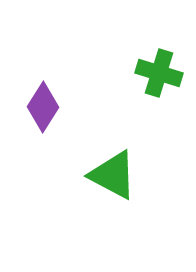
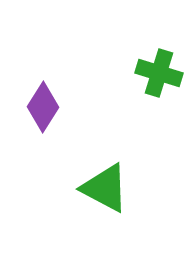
green triangle: moved 8 px left, 13 px down
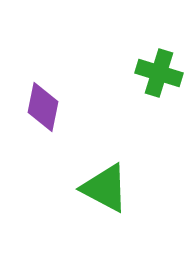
purple diamond: rotated 21 degrees counterclockwise
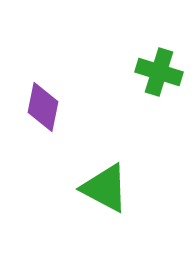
green cross: moved 1 px up
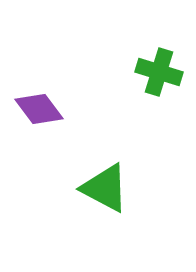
purple diamond: moved 4 px left, 2 px down; rotated 48 degrees counterclockwise
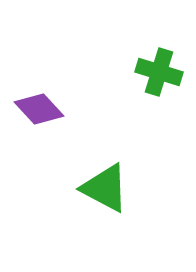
purple diamond: rotated 6 degrees counterclockwise
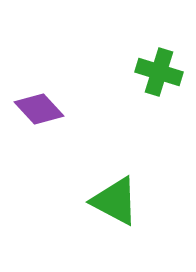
green triangle: moved 10 px right, 13 px down
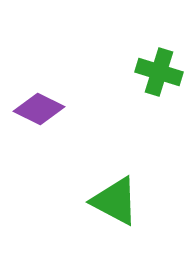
purple diamond: rotated 21 degrees counterclockwise
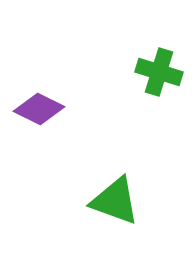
green triangle: rotated 8 degrees counterclockwise
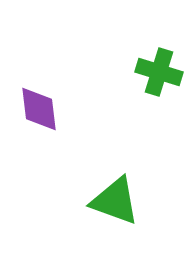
purple diamond: rotated 57 degrees clockwise
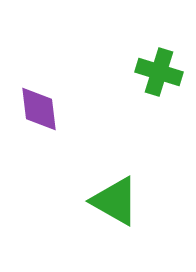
green triangle: rotated 10 degrees clockwise
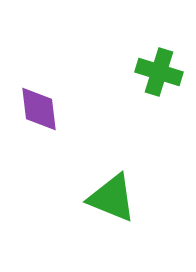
green triangle: moved 3 px left, 3 px up; rotated 8 degrees counterclockwise
